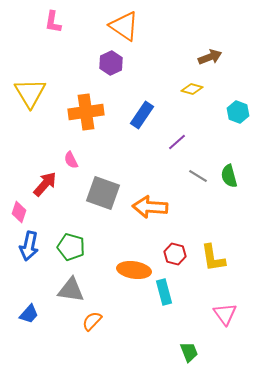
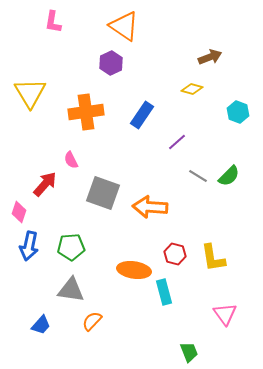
green semicircle: rotated 120 degrees counterclockwise
green pentagon: rotated 20 degrees counterclockwise
blue trapezoid: moved 12 px right, 11 px down
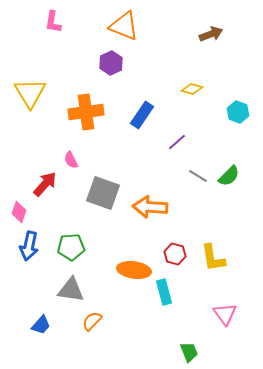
orange triangle: rotated 12 degrees counterclockwise
brown arrow: moved 1 px right, 23 px up
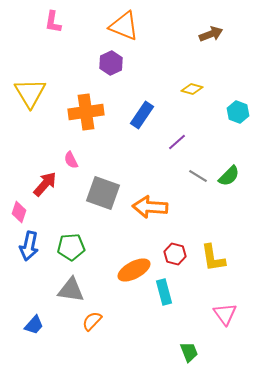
orange ellipse: rotated 36 degrees counterclockwise
blue trapezoid: moved 7 px left
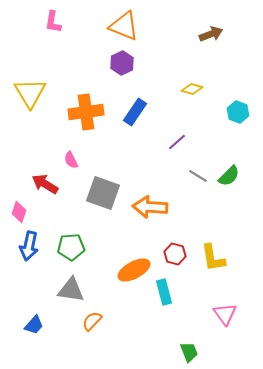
purple hexagon: moved 11 px right
blue rectangle: moved 7 px left, 3 px up
red arrow: rotated 100 degrees counterclockwise
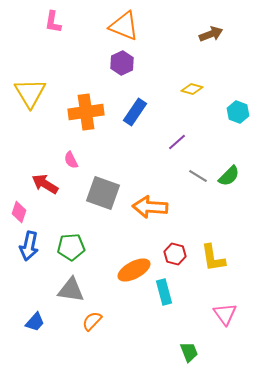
blue trapezoid: moved 1 px right, 3 px up
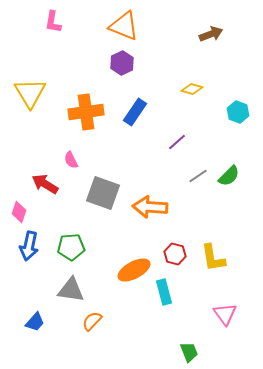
gray line: rotated 66 degrees counterclockwise
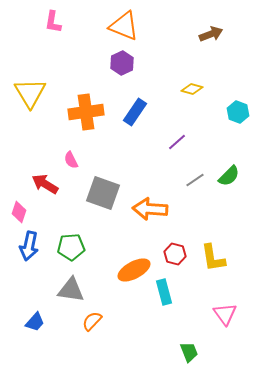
gray line: moved 3 px left, 4 px down
orange arrow: moved 2 px down
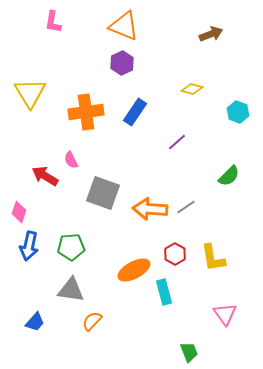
gray line: moved 9 px left, 27 px down
red arrow: moved 8 px up
red hexagon: rotated 15 degrees clockwise
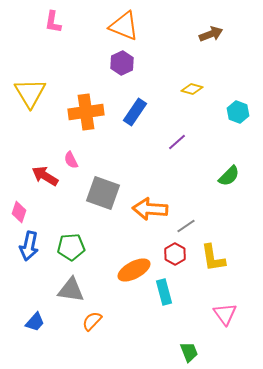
gray line: moved 19 px down
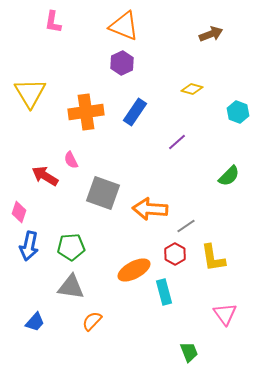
gray triangle: moved 3 px up
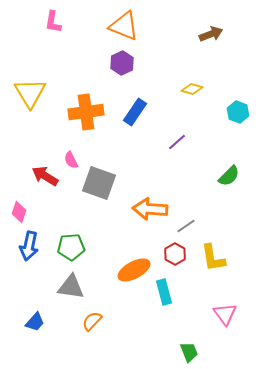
gray square: moved 4 px left, 10 px up
